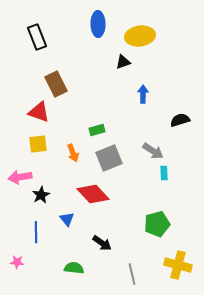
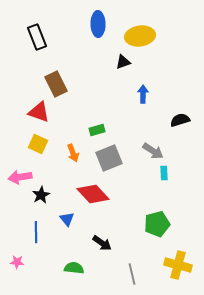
yellow square: rotated 30 degrees clockwise
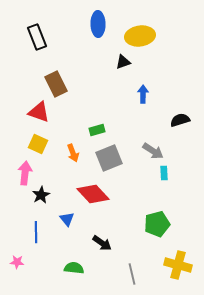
pink arrow: moved 5 px right, 4 px up; rotated 105 degrees clockwise
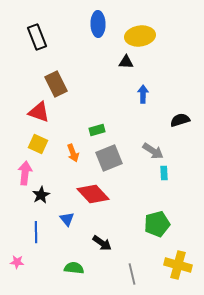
black triangle: moved 3 px right; rotated 21 degrees clockwise
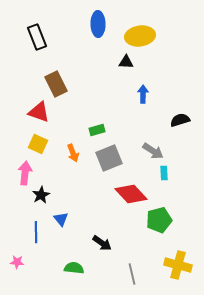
red diamond: moved 38 px right
blue triangle: moved 6 px left
green pentagon: moved 2 px right, 4 px up
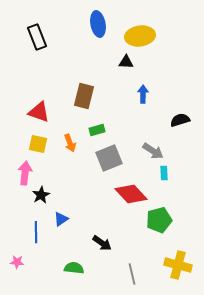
blue ellipse: rotated 10 degrees counterclockwise
brown rectangle: moved 28 px right, 12 px down; rotated 40 degrees clockwise
yellow square: rotated 12 degrees counterclockwise
orange arrow: moved 3 px left, 10 px up
blue triangle: rotated 35 degrees clockwise
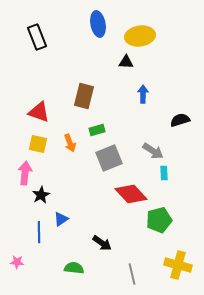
blue line: moved 3 px right
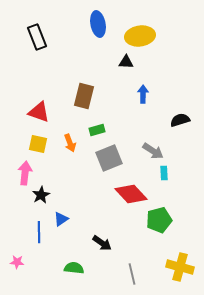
yellow cross: moved 2 px right, 2 px down
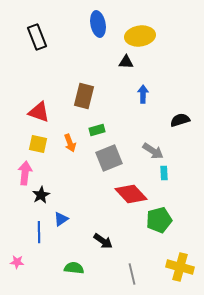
black arrow: moved 1 px right, 2 px up
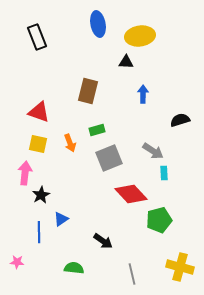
brown rectangle: moved 4 px right, 5 px up
